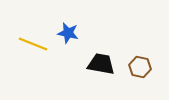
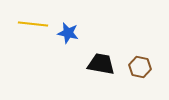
yellow line: moved 20 px up; rotated 16 degrees counterclockwise
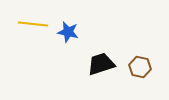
blue star: moved 1 px up
black trapezoid: rotated 28 degrees counterclockwise
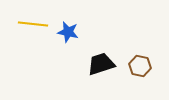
brown hexagon: moved 1 px up
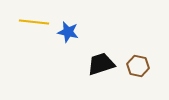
yellow line: moved 1 px right, 2 px up
brown hexagon: moved 2 px left
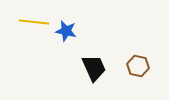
blue star: moved 2 px left, 1 px up
black trapezoid: moved 7 px left, 4 px down; rotated 84 degrees clockwise
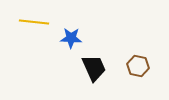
blue star: moved 5 px right, 7 px down; rotated 10 degrees counterclockwise
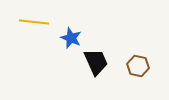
blue star: rotated 20 degrees clockwise
black trapezoid: moved 2 px right, 6 px up
